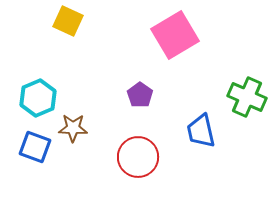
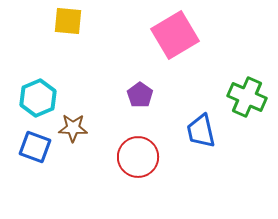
yellow square: rotated 20 degrees counterclockwise
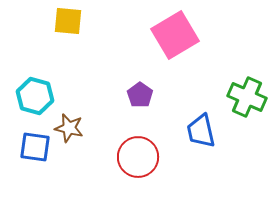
cyan hexagon: moved 3 px left, 2 px up; rotated 21 degrees counterclockwise
brown star: moved 4 px left; rotated 12 degrees clockwise
blue square: rotated 12 degrees counterclockwise
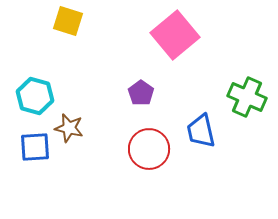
yellow square: rotated 12 degrees clockwise
pink square: rotated 9 degrees counterclockwise
purple pentagon: moved 1 px right, 2 px up
blue square: rotated 12 degrees counterclockwise
red circle: moved 11 px right, 8 px up
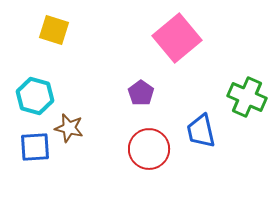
yellow square: moved 14 px left, 9 px down
pink square: moved 2 px right, 3 px down
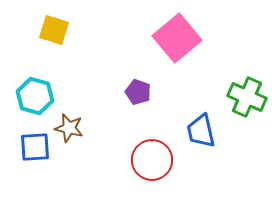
purple pentagon: moved 3 px left, 1 px up; rotated 15 degrees counterclockwise
red circle: moved 3 px right, 11 px down
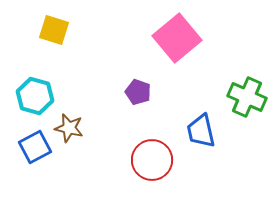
blue square: rotated 24 degrees counterclockwise
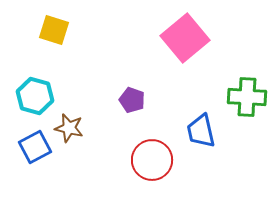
pink square: moved 8 px right
purple pentagon: moved 6 px left, 8 px down
green cross: rotated 21 degrees counterclockwise
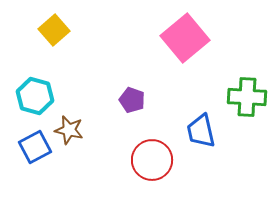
yellow square: rotated 32 degrees clockwise
brown star: moved 2 px down
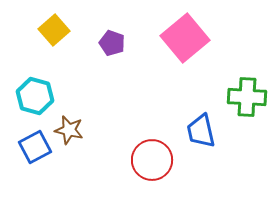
purple pentagon: moved 20 px left, 57 px up
